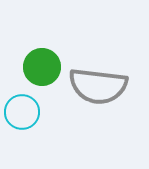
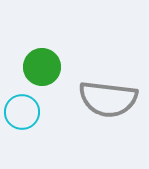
gray semicircle: moved 10 px right, 13 px down
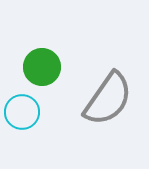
gray semicircle: rotated 62 degrees counterclockwise
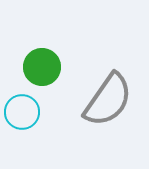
gray semicircle: moved 1 px down
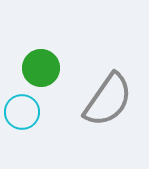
green circle: moved 1 px left, 1 px down
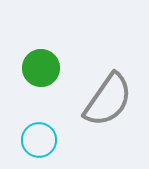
cyan circle: moved 17 px right, 28 px down
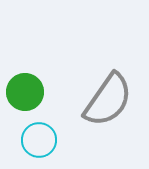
green circle: moved 16 px left, 24 px down
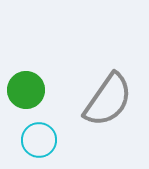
green circle: moved 1 px right, 2 px up
